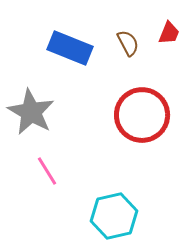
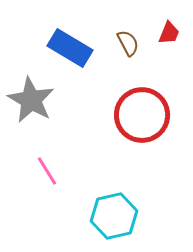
blue rectangle: rotated 9 degrees clockwise
gray star: moved 12 px up
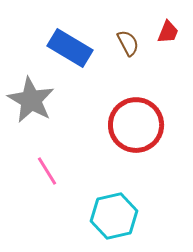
red trapezoid: moved 1 px left, 1 px up
red circle: moved 6 px left, 10 px down
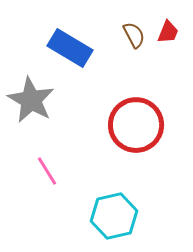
brown semicircle: moved 6 px right, 8 px up
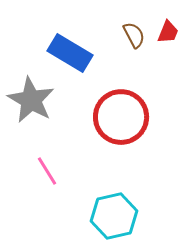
blue rectangle: moved 5 px down
red circle: moved 15 px left, 8 px up
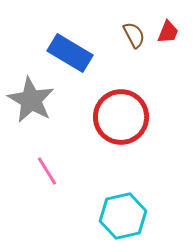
cyan hexagon: moved 9 px right
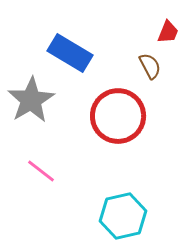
brown semicircle: moved 16 px right, 31 px down
gray star: rotated 12 degrees clockwise
red circle: moved 3 px left, 1 px up
pink line: moved 6 px left; rotated 20 degrees counterclockwise
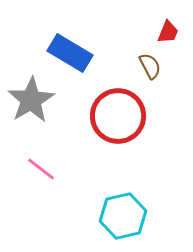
pink line: moved 2 px up
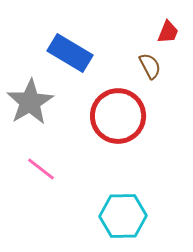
gray star: moved 1 px left, 2 px down
cyan hexagon: rotated 12 degrees clockwise
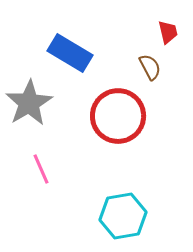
red trapezoid: rotated 35 degrees counterclockwise
brown semicircle: moved 1 px down
gray star: moved 1 px left, 1 px down
pink line: rotated 28 degrees clockwise
cyan hexagon: rotated 9 degrees counterclockwise
